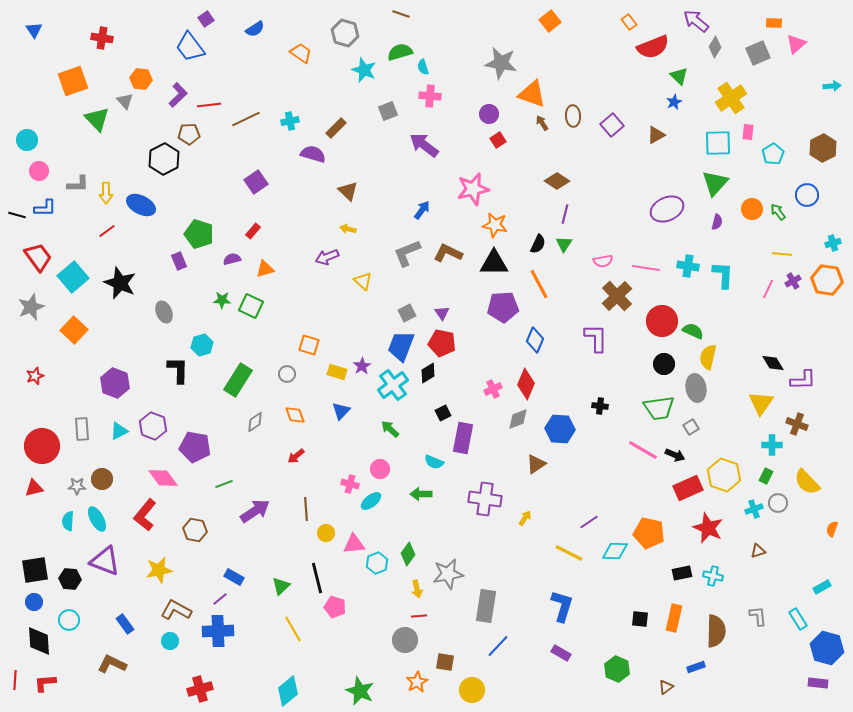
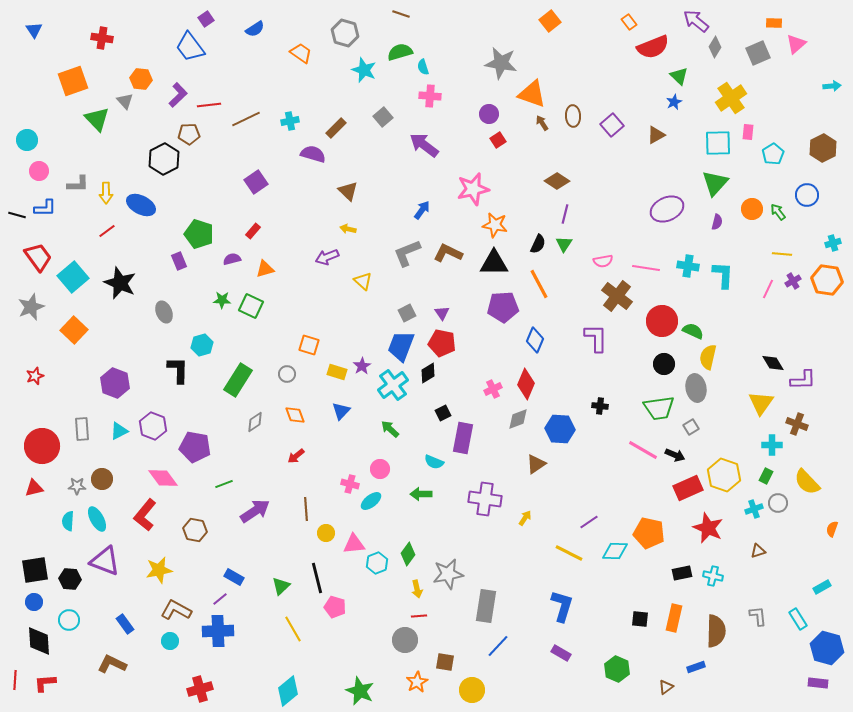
gray square at (388, 111): moved 5 px left, 6 px down; rotated 18 degrees counterclockwise
brown cross at (617, 296): rotated 8 degrees counterclockwise
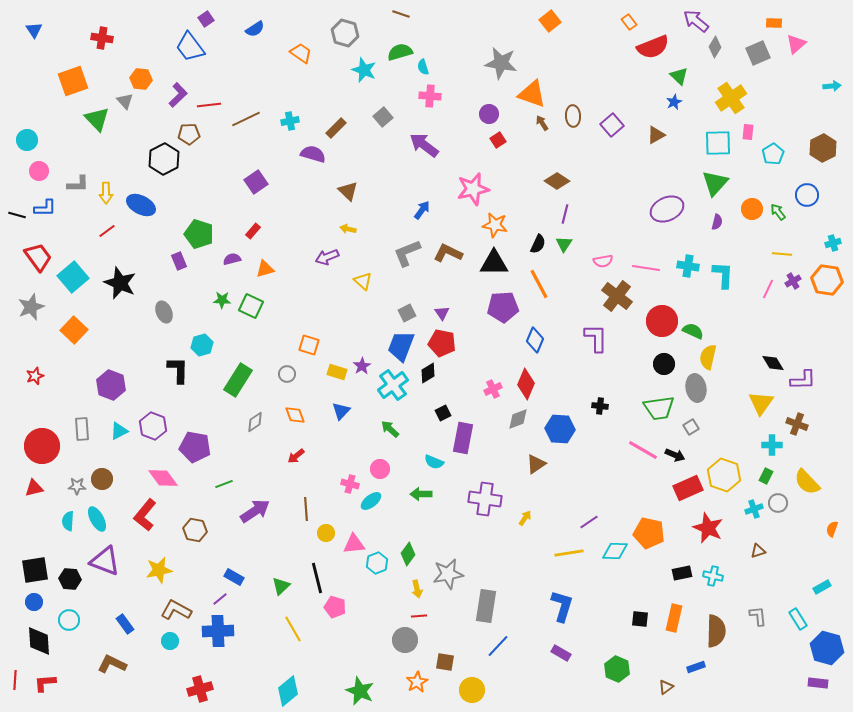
purple hexagon at (115, 383): moved 4 px left, 2 px down
yellow line at (569, 553): rotated 36 degrees counterclockwise
